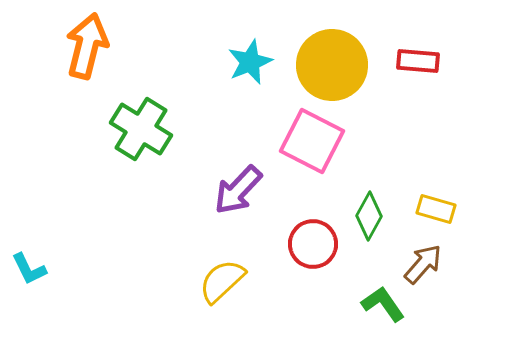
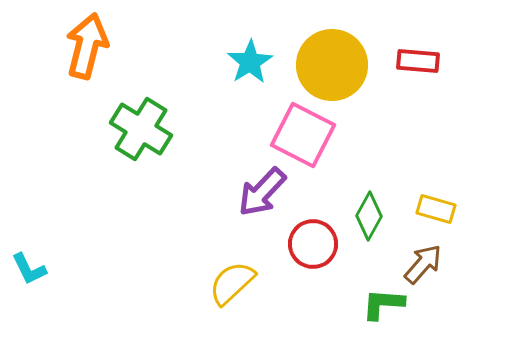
cyan star: rotated 9 degrees counterclockwise
pink square: moved 9 px left, 6 px up
purple arrow: moved 24 px right, 2 px down
yellow semicircle: moved 10 px right, 2 px down
green L-shape: rotated 51 degrees counterclockwise
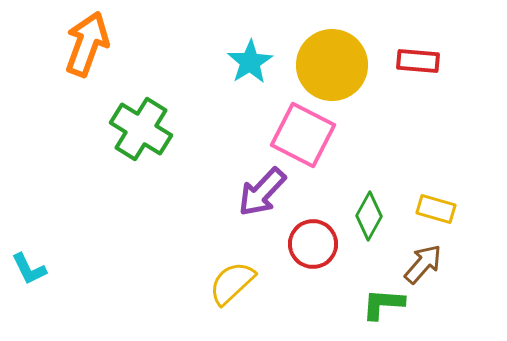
orange arrow: moved 2 px up; rotated 6 degrees clockwise
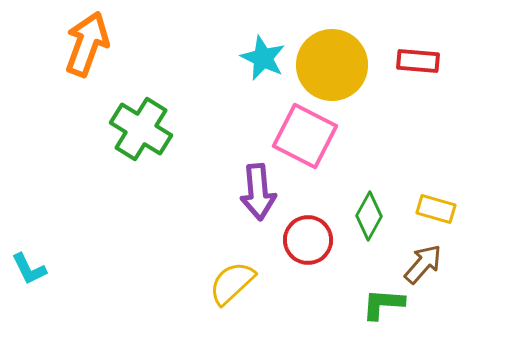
cyan star: moved 13 px right, 4 px up; rotated 15 degrees counterclockwise
pink square: moved 2 px right, 1 px down
purple arrow: moved 4 px left; rotated 48 degrees counterclockwise
red circle: moved 5 px left, 4 px up
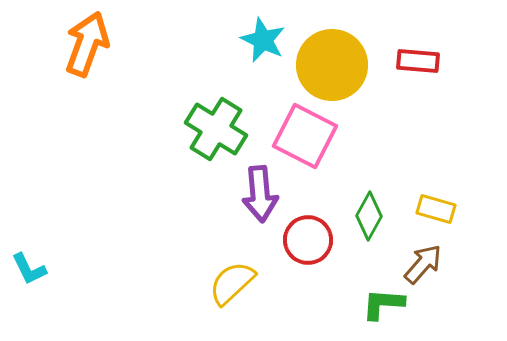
cyan star: moved 18 px up
green cross: moved 75 px right
purple arrow: moved 2 px right, 2 px down
